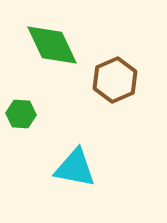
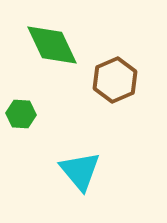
cyan triangle: moved 5 px right, 3 px down; rotated 39 degrees clockwise
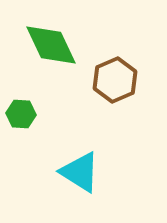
green diamond: moved 1 px left
cyan triangle: moved 1 px down; rotated 18 degrees counterclockwise
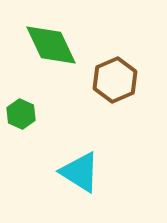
green hexagon: rotated 20 degrees clockwise
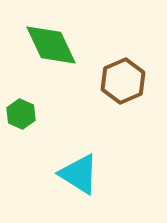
brown hexagon: moved 8 px right, 1 px down
cyan triangle: moved 1 px left, 2 px down
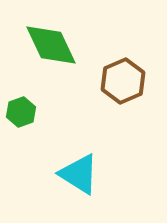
green hexagon: moved 2 px up; rotated 16 degrees clockwise
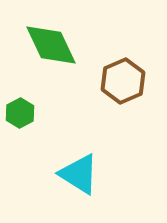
green hexagon: moved 1 px left, 1 px down; rotated 8 degrees counterclockwise
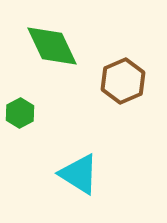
green diamond: moved 1 px right, 1 px down
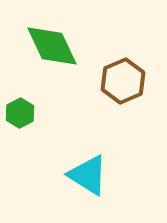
cyan triangle: moved 9 px right, 1 px down
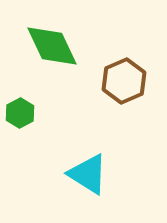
brown hexagon: moved 1 px right
cyan triangle: moved 1 px up
